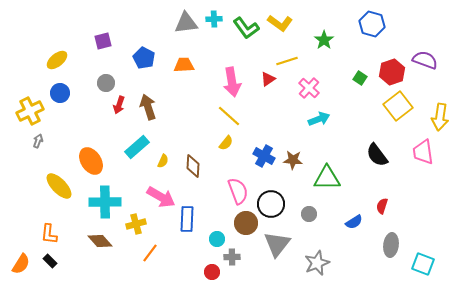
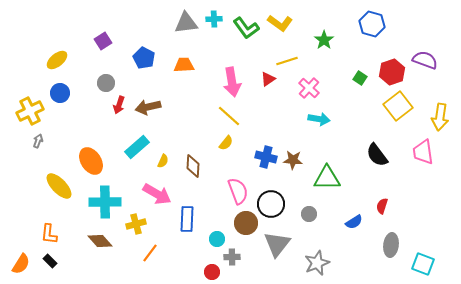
purple square at (103, 41): rotated 18 degrees counterclockwise
brown arrow at (148, 107): rotated 85 degrees counterclockwise
cyan arrow at (319, 119): rotated 30 degrees clockwise
blue cross at (264, 156): moved 2 px right, 1 px down; rotated 15 degrees counterclockwise
pink arrow at (161, 197): moved 4 px left, 3 px up
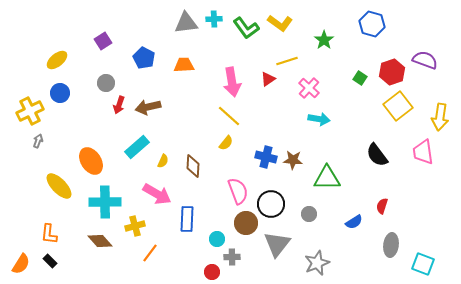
yellow cross at (136, 224): moved 1 px left, 2 px down
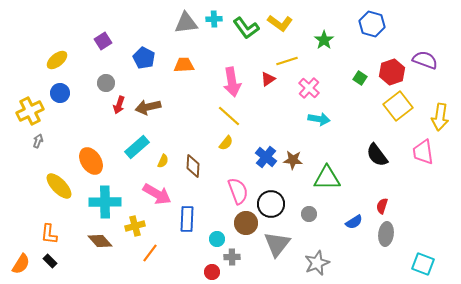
blue cross at (266, 157): rotated 25 degrees clockwise
gray ellipse at (391, 245): moved 5 px left, 11 px up
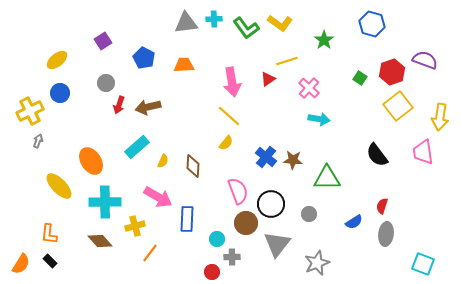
pink arrow at (157, 194): moved 1 px right, 3 px down
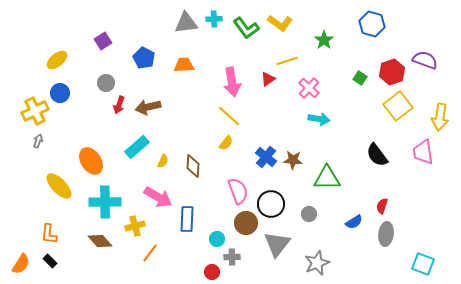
yellow cross at (30, 111): moved 5 px right
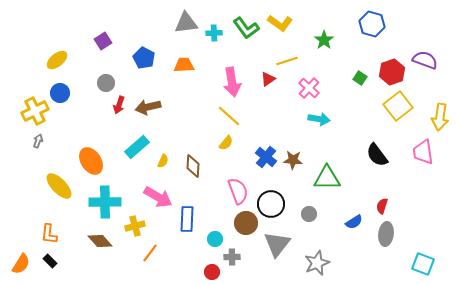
cyan cross at (214, 19): moved 14 px down
cyan circle at (217, 239): moved 2 px left
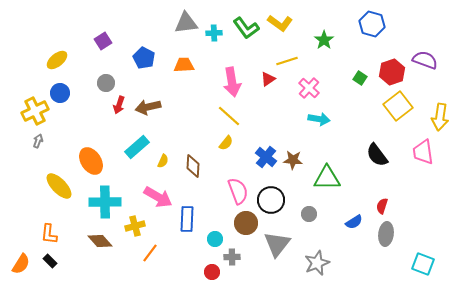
black circle at (271, 204): moved 4 px up
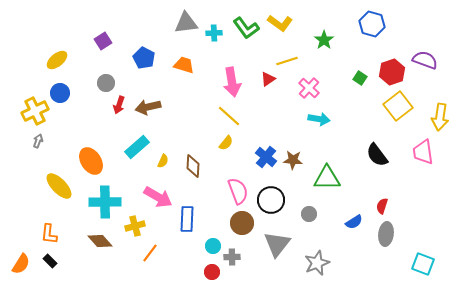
orange trapezoid at (184, 65): rotated 20 degrees clockwise
brown circle at (246, 223): moved 4 px left
cyan circle at (215, 239): moved 2 px left, 7 px down
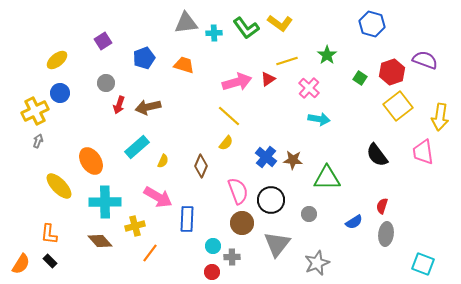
green star at (324, 40): moved 3 px right, 15 px down
blue pentagon at (144, 58): rotated 25 degrees clockwise
pink arrow at (232, 82): moved 5 px right; rotated 96 degrees counterclockwise
brown diamond at (193, 166): moved 8 px right; rotated 20 degrees clockwise
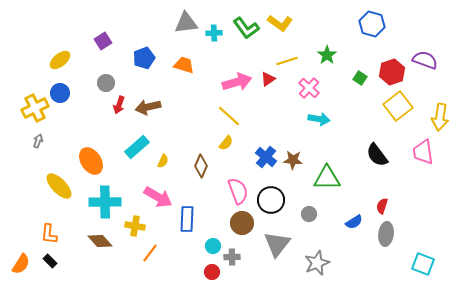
yellow ellipse at (57, 60): moved 3 px right
yellow cross at (35, 111): moved 3 px up
yellow cross at (135, 226): rotated 24 degrees clockwise
